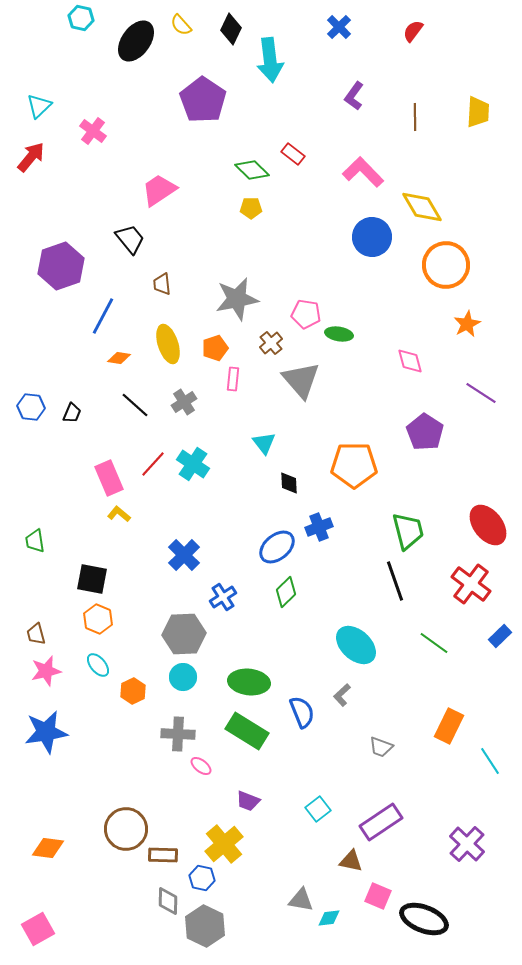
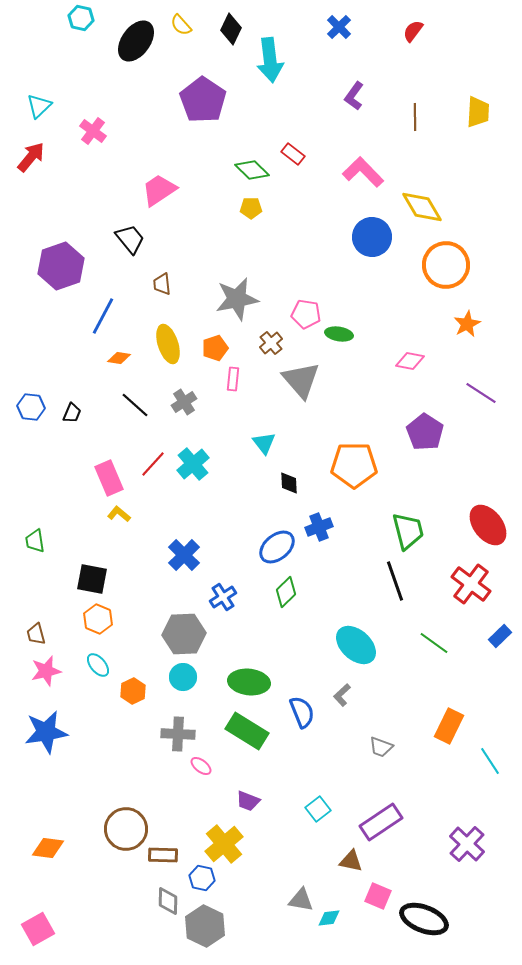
pink diamond at (410, 361): rotated 64 degrees counterclockwise
cyan cross at (193, 464): rotated 16 degrees clockwise
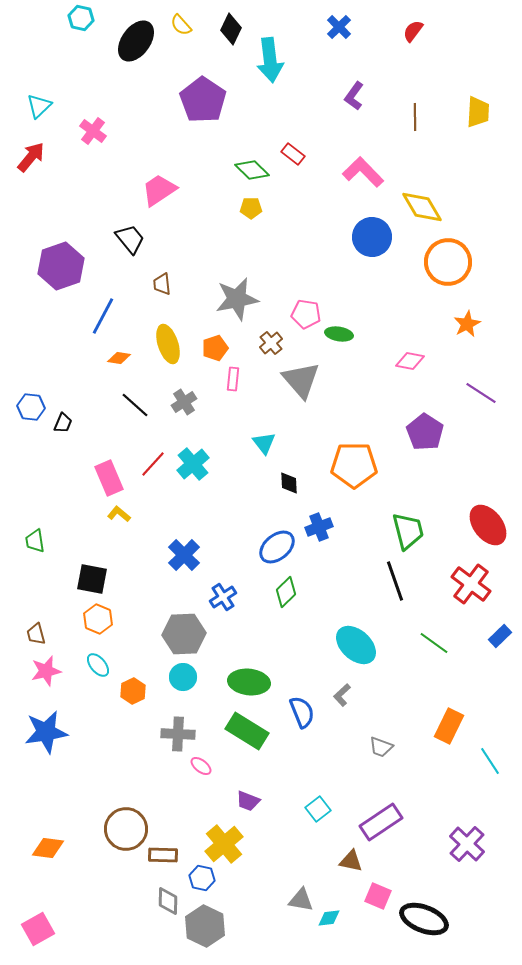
orange circle at (446, 265): moved 2 px right, 3 px up
black trapezoid at (72, 413): moved 9 px left, 10 px down
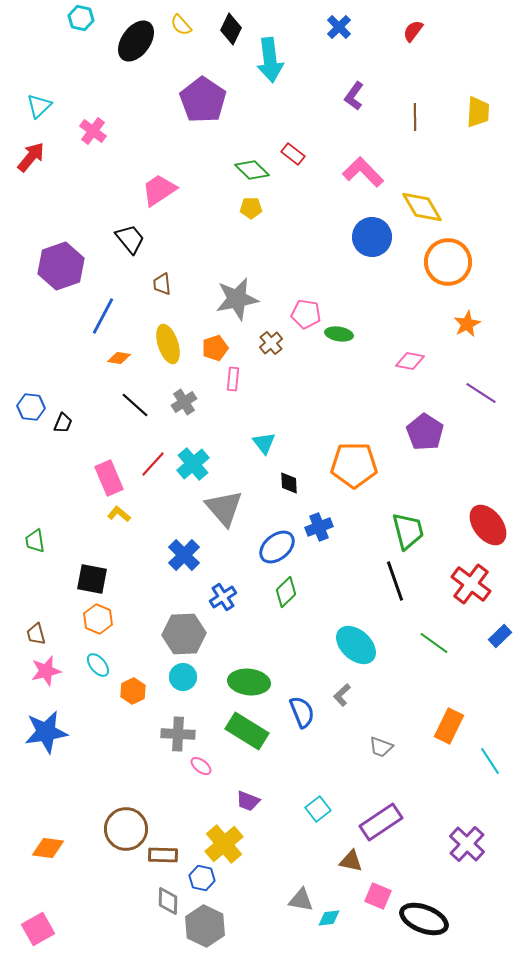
gray triangle at (301, 380): moved 77 px left, 128 px down
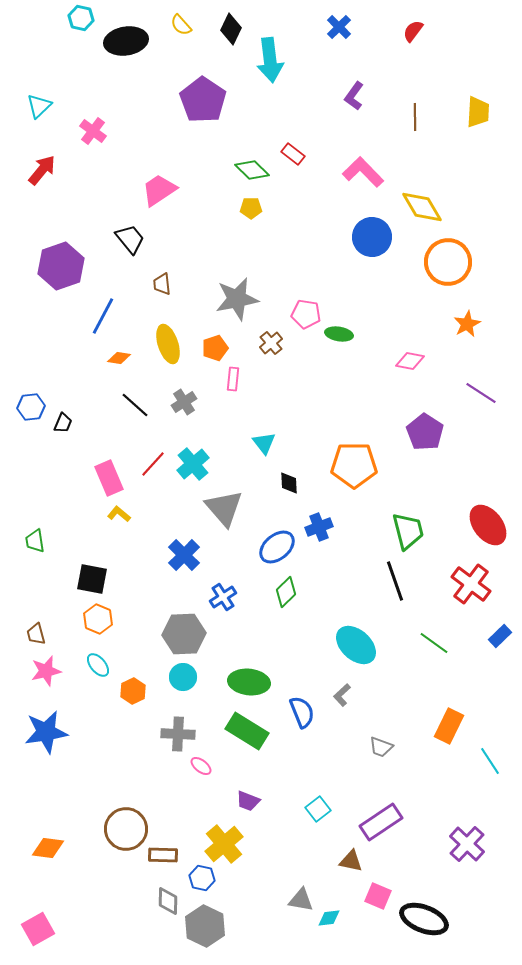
black ellipse at (136, 41): moved 10 px left; rotated 45 degrees clockwise
red arrow at (31, 157): moved 11 px right, 13 px down
blue hexagon at (31, 407): rotated 12 degrees counterclockwise
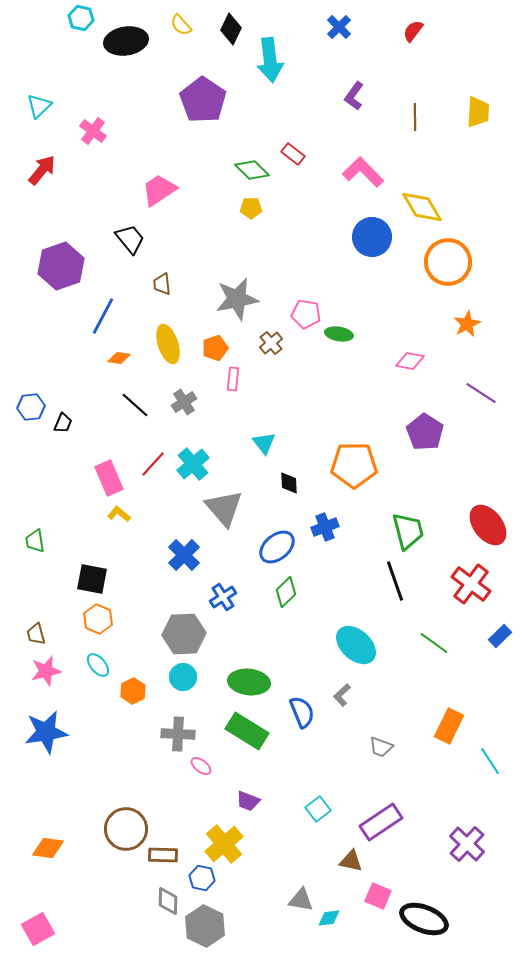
blue cross at (319, 527): moved 6 px right
